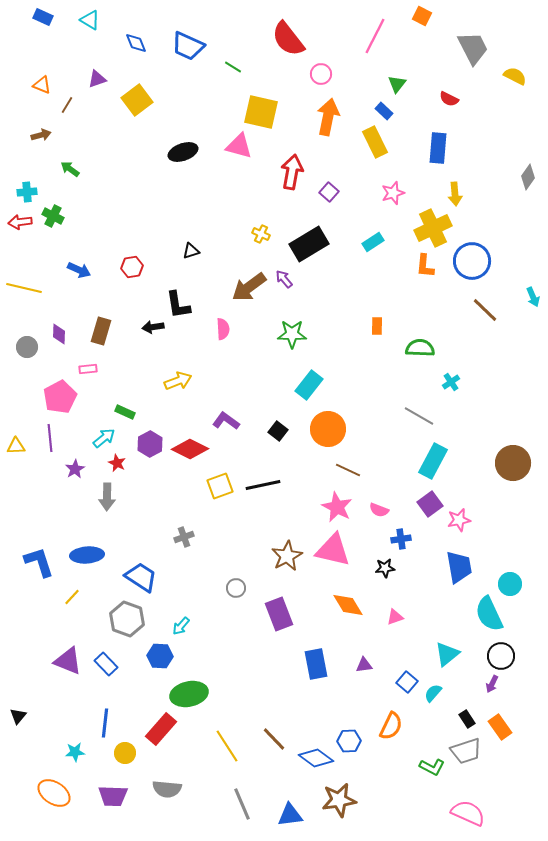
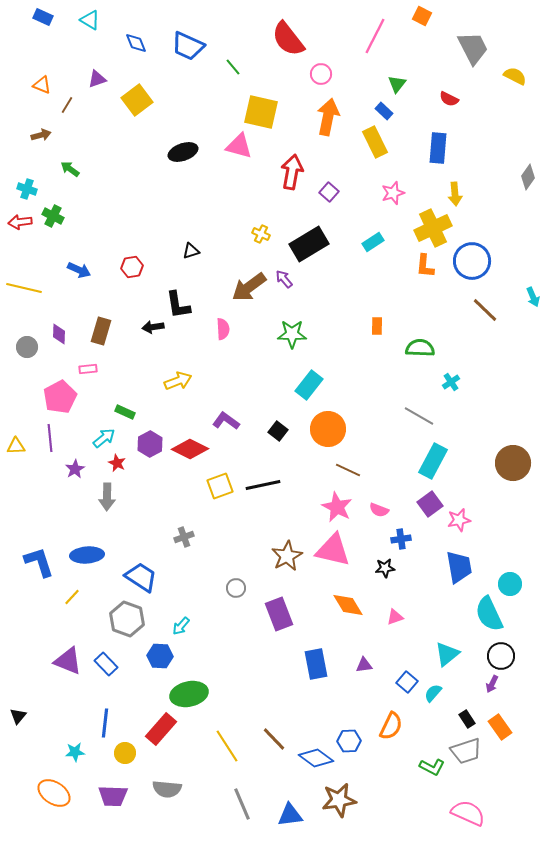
green line at (233, 67): rotated 18 degrees clockwise
cyan cross at (27, 192): moved 3 px up; rotated 24 degrees clockwise
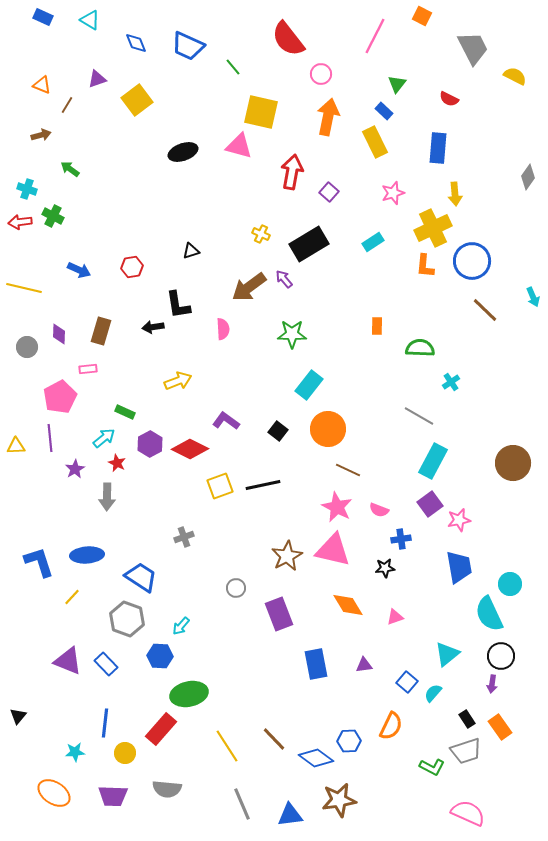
purple arrow at (492, 684): rotated 18 degrees counterclockwise
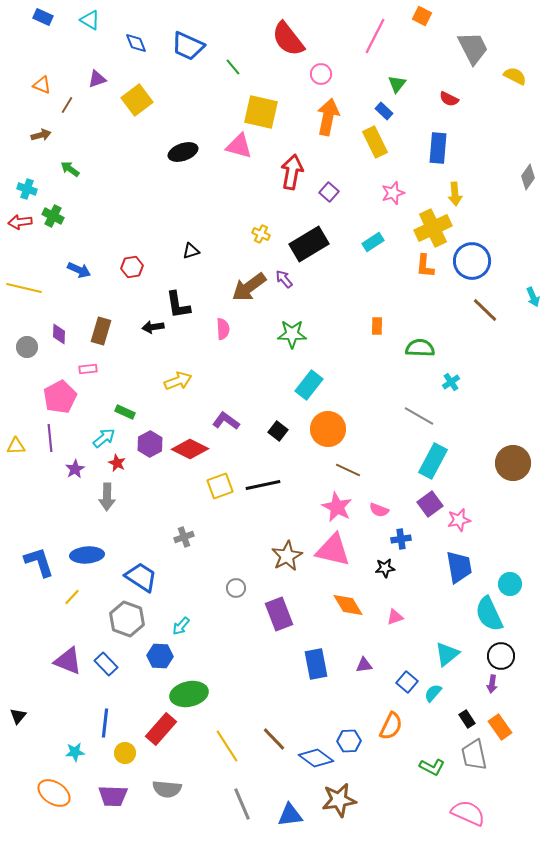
gray trapezoid at (466, 751): moved 8 px right, 4 px down; rotated 96 degrees clockwise
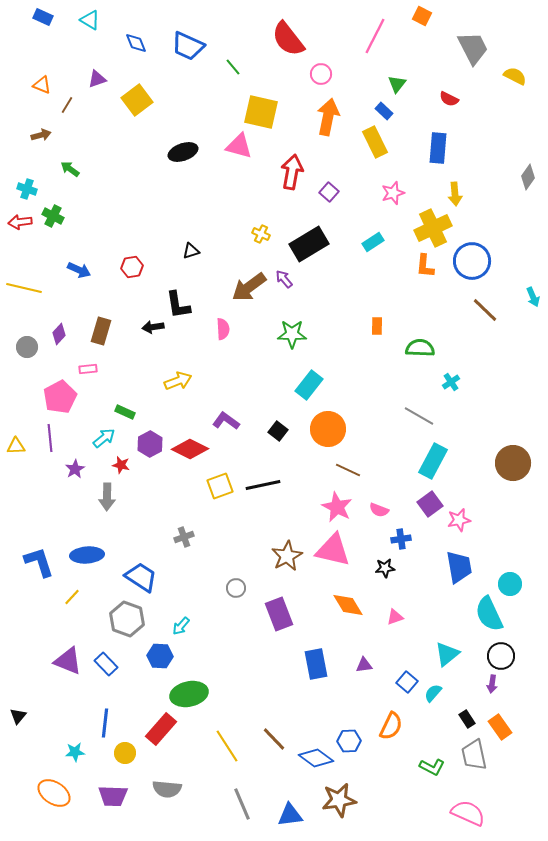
purple diamond at (59, 334): rotated 40 degrees clockwise
red star at (117, 463): moved 4 px right, 2 px down; rotated 12 degrees counterclockwise
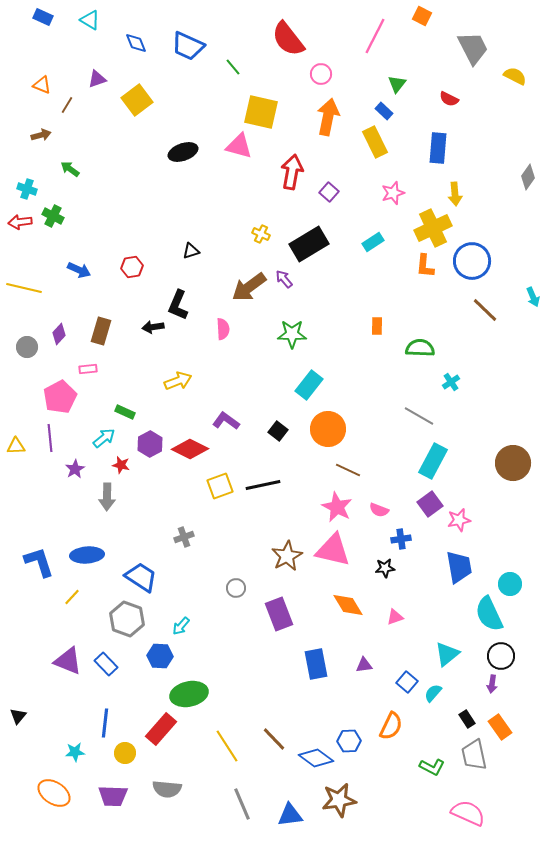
black L-shape at (178, 305): rotated 32 degrees clockwise
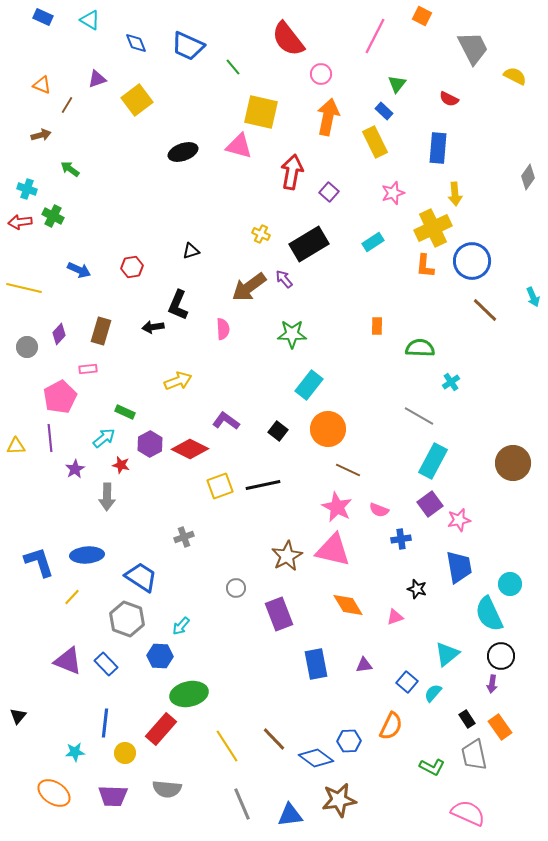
black star at (385, 568): moved 32 px right, 21 px down; rotated 24 degrees clockwise
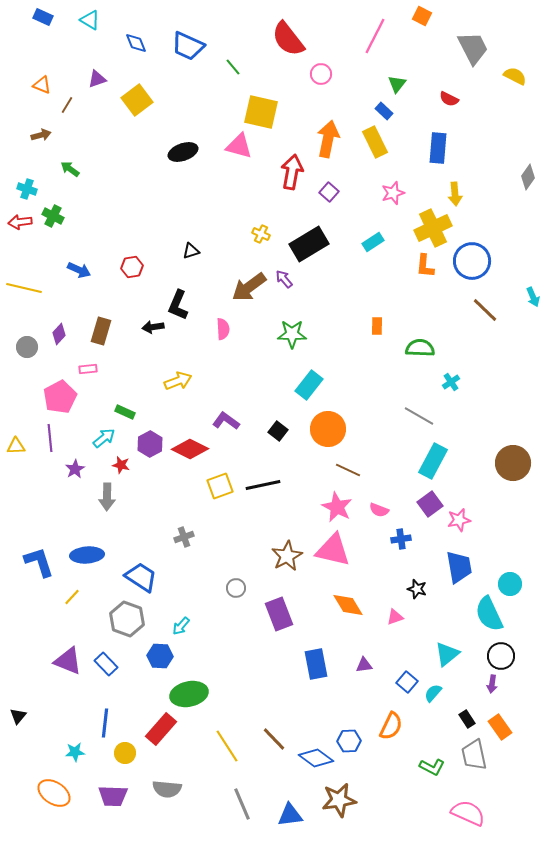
orange arrow at (328, 117): moved 22 px down
